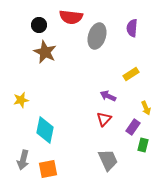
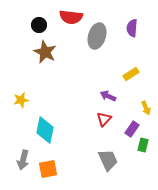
purple rectangle: moved 1 px left, 2 px down
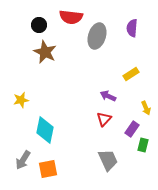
gray arrow: rotated 18 degrees clockwise
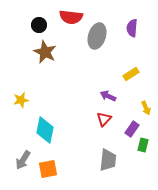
gray trapezoid: rotated 30 degrees clockwise
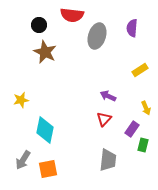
red semicircle: moved 1 px right, 2 px up
yellow rectangle: moved 9 px right, 4 px up
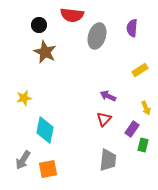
yellow star: moved 3 px right, 2 px up
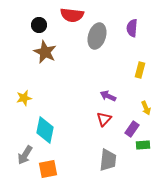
yellow rectangle: rotated 42 degrees counterclockwise
green rectangle: rotated 72 degrees clockwise
gray arrow: moved 2 px right, 5 px up
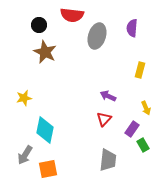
green rectangle: rotated 64 degrees clockwise
